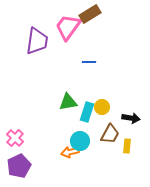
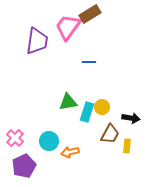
cyan circle: moved 31 px left
purple pentagon: moved 5 px right
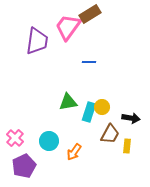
cyan rectangle: moved 2 px right
orange arrow: moved 4 px right; rotated 42 degrees counterclockwise
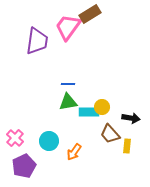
blue line: moved 21 px left, 22 px down
cyan rectangle: rotated 72 degrees clockwise
brown trapezoid: rotated 110 degrees clockwise
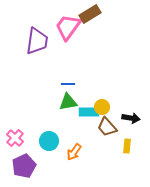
brown trapezoid: moved 3 px left, 7 px up
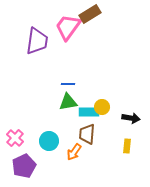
brown trapezoid: moved 20 px left, 7 px down; rotated 45 degrees clockwise
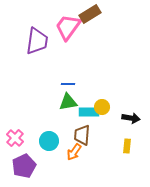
brown trapezoid: moved 5 px left, 1 px down
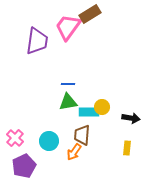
yellow rectangle: moved 2 px down
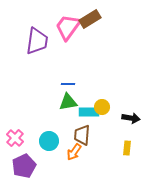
brown rectangle: moved 5 px down
